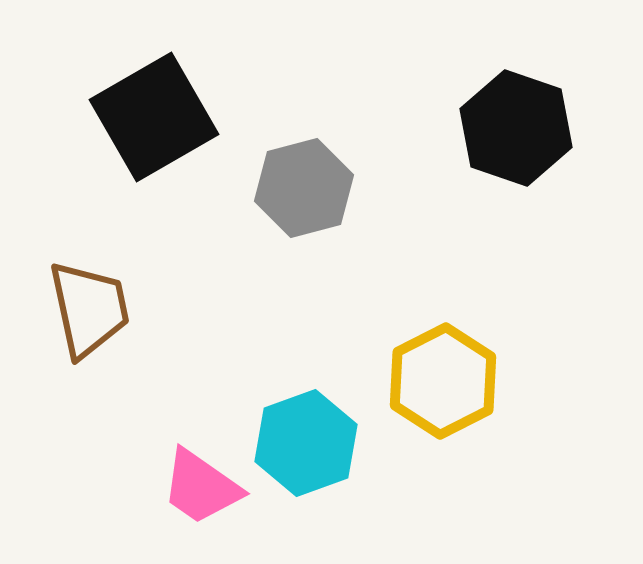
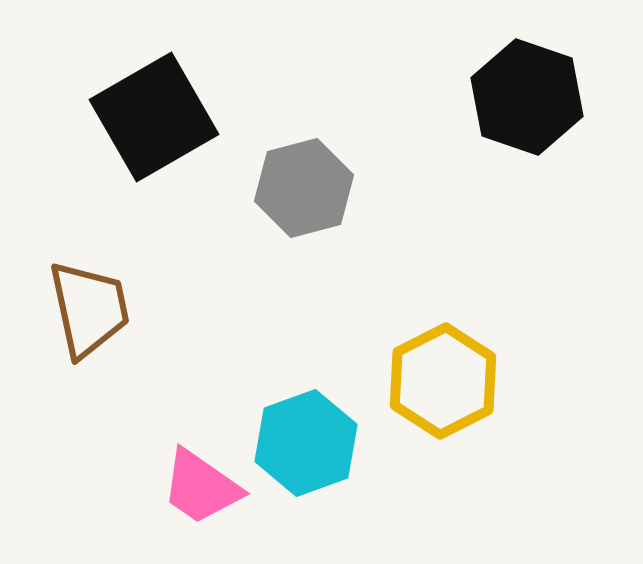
black hexagon: moved 11 px right, 31 px up
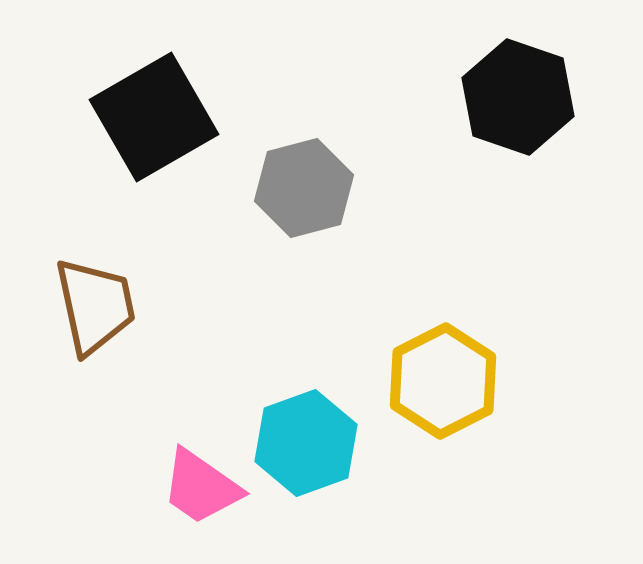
black hexagon: moved 9 px left
brown trapezoid: moved 6 px right, 3 px up
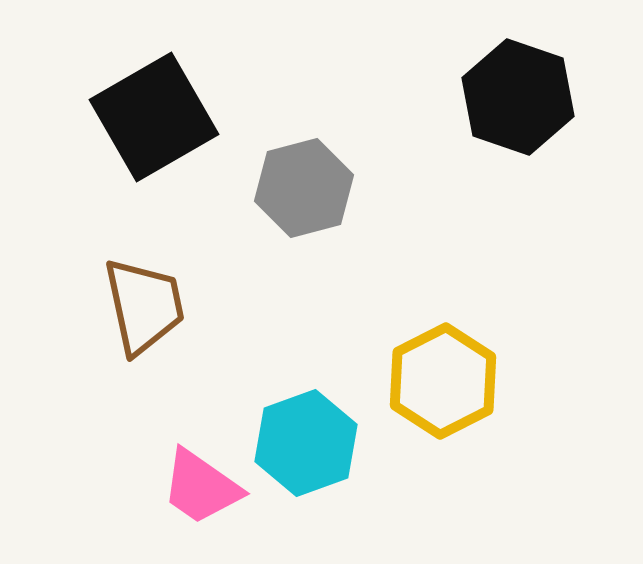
brown trapezoid: moved 49 px right
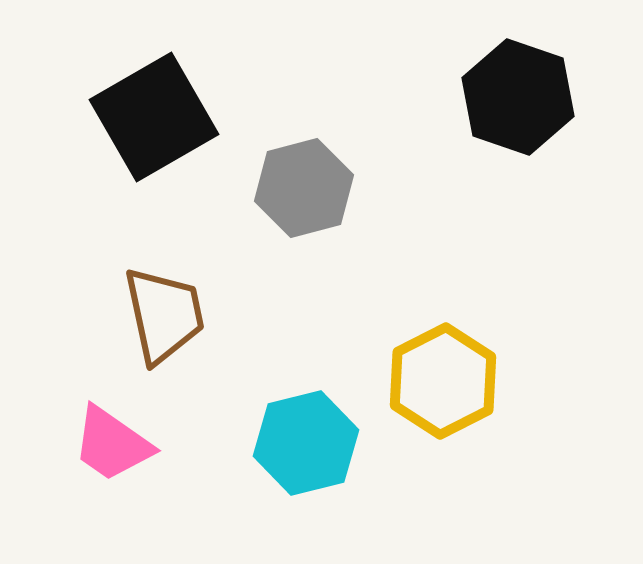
brown trapezoid: moved 20 px right, 9 px down
cyan hexagon: rotated 6 degrees clockwise
pink trapezoid: moved 89 px left, 43 px up
